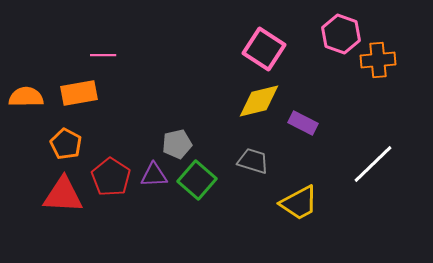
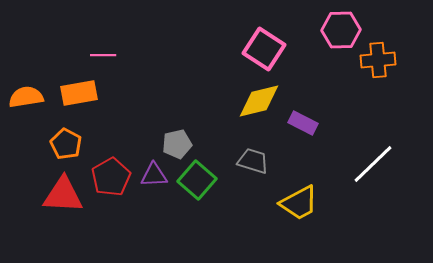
pink hexagon: moved 4 px up; rotated 21 degrees counterclockwise
orange semicircle: rotated 8 degrees counterclockwise
red pentagon: rotated 9 degrees clockwise
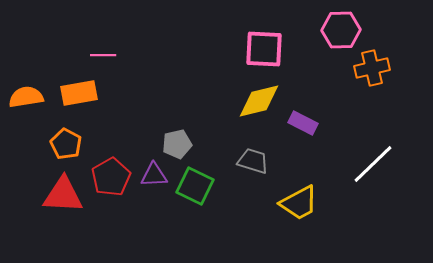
pink square: rotated 30 degrees counterclockwise
orange cross: moved 6 px left, 8 px down; rotated 8 degrees counterclockwise
green square: moved 2 px left, 6 px down; rotated 15 degrees counterclockwise
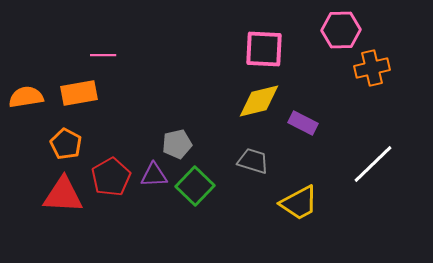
green square: rotated 18 degrees clockwise
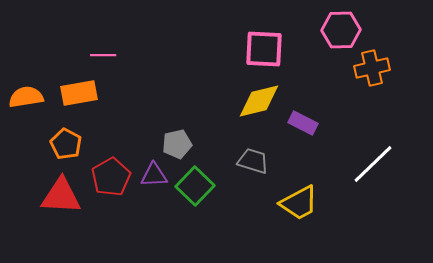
red triangle: moved 2 px left, 1 px down
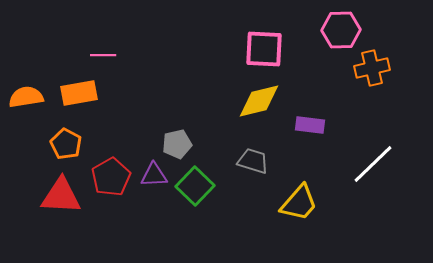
purple rectangle: moved 7 px right, 2 px down; rotated 20 degrees counterclockwise
yellow trapezoid: rotated 21 degrees counterclockwise
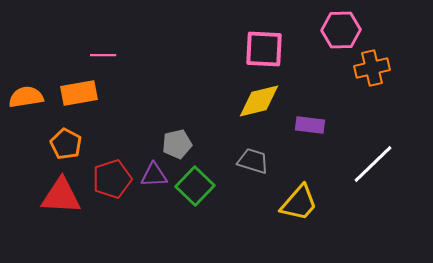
red pentagon: moved 1 px right, 2 px down; rotated 12 degrees clockwise
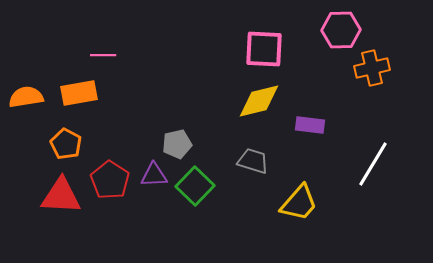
white line: rotated 15 degrees counterclockwise
red pentagon: moved 2 px left, 1 px down; rotated 21 degrees counterclockwise
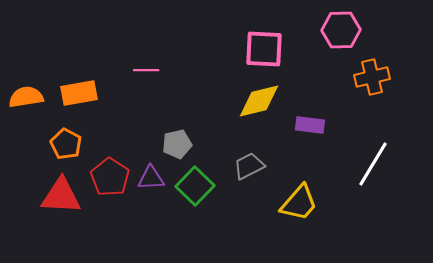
pink line: moved 43 px right, 15 px down
orange cross: moved 9 px down
gray trapezoid: moved 4 px left, 5 px down; rotated 44 degrees counterclockwise
purple triangle: moved 3 px left, 3 px down
red pentagon: moved 3 px up
